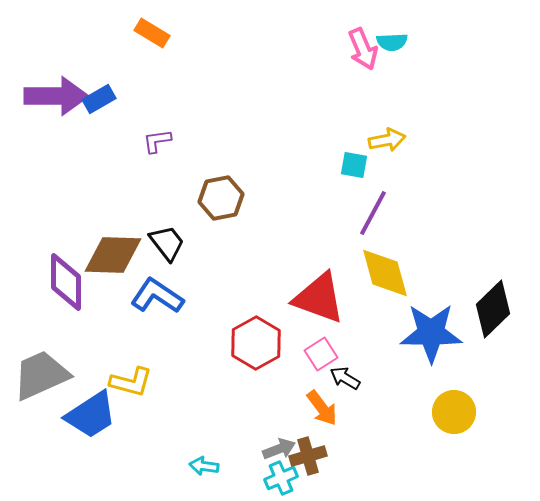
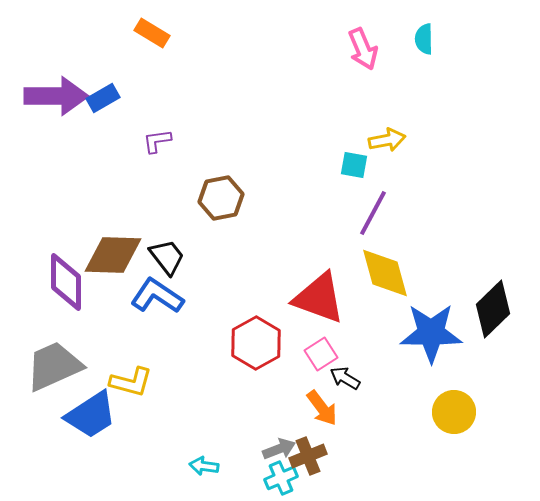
cyan semicircle: moved 32 px right, 3 px up; rotated 92 degrees clockwise
blue rectangle: moved 4 px right, 1 px up
black trapezoid: moved 14 px down
gray trapezoid: moved 13 px right, 9 px up
brown cross: rotated 6 degrees counterclockwise
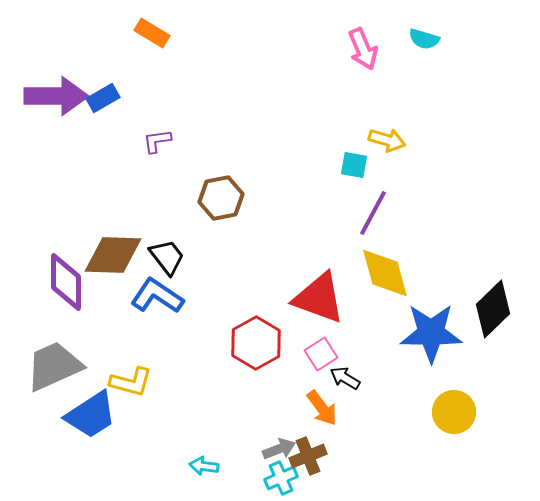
cyan semicircle: rotated 72 degrees counterclockwise
yellow arrow: rotated 27 degrees clockwise
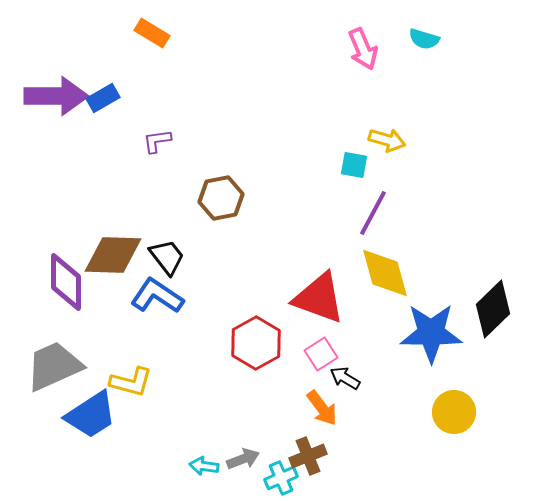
gray arrow: moved 36 px left, 10 px down
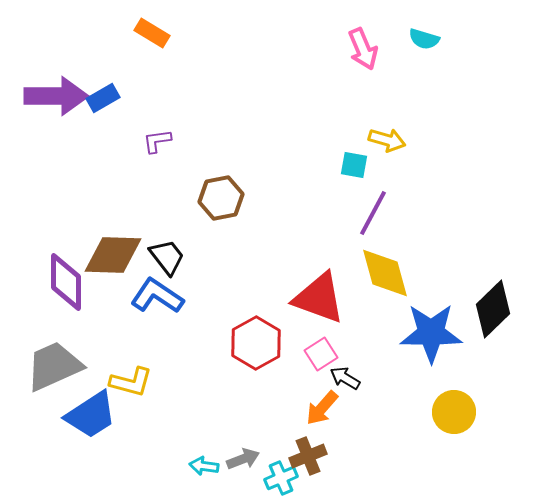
orange arrow: rotated 78 degrees clockwise
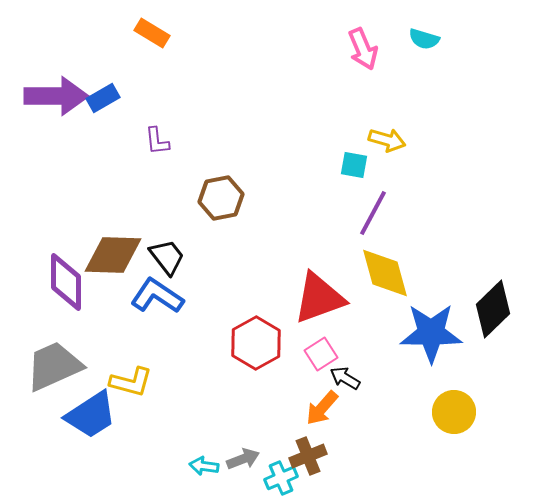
purple L-shape: rotated 88 degrees counterclockwise
red triangle: rotated 40 degrees counterclockwise
